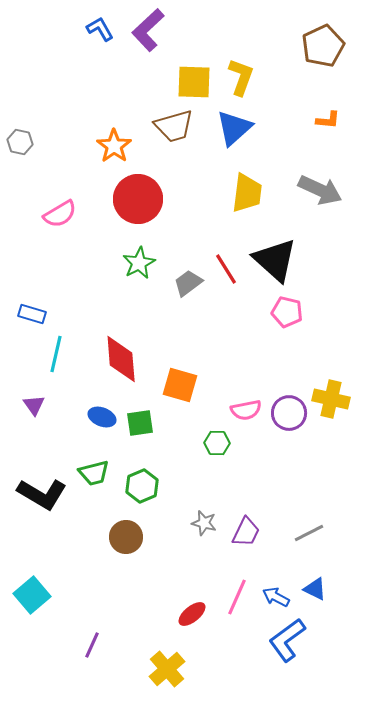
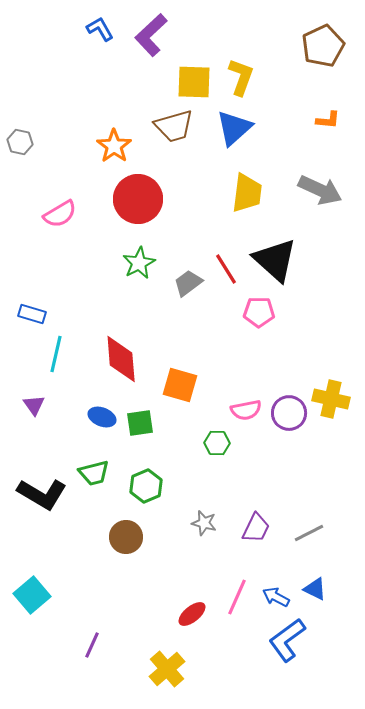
purple L-shape at (148, 30): moved 3 px right, 5 px down
pink pentagon at (287, 312): moved 28 px left; rotated 12 degrees counterclockwise
green hexagon at (142, 486): moved 4 px right
purple trapezoid at (246, 532): moved 10 px right, 4 px up
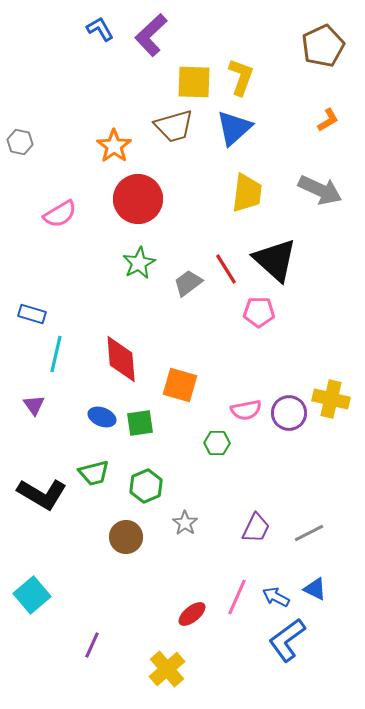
orange L-shape at (328, 120): rotated 35 degrees counterclockwise
gray star at (204, 523): moved 19 px left; rotated 20 degrees clockwise
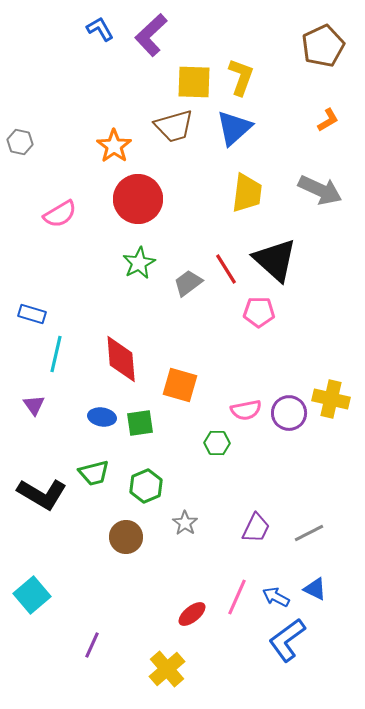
blue ellipse at (102, 417): rotated 12 degrees counterclockwise
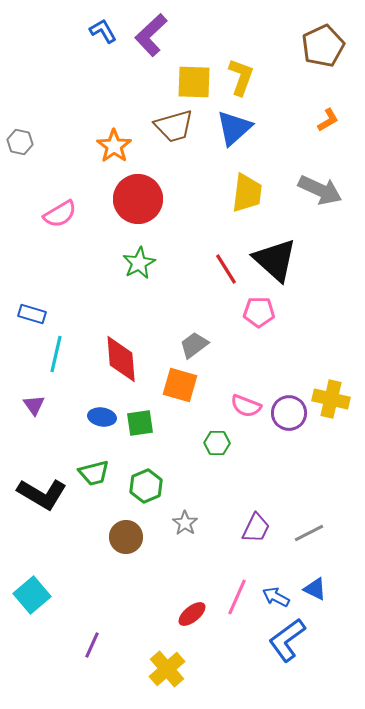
blue L-shape at (100, 29): moved 3 px right, 2 px down
gray trapezoid at (188, 283): moved 6 px right, 62 px down
pink semicircle at (246, 410): moved 4 px up; rotated 32 degrees clockwise
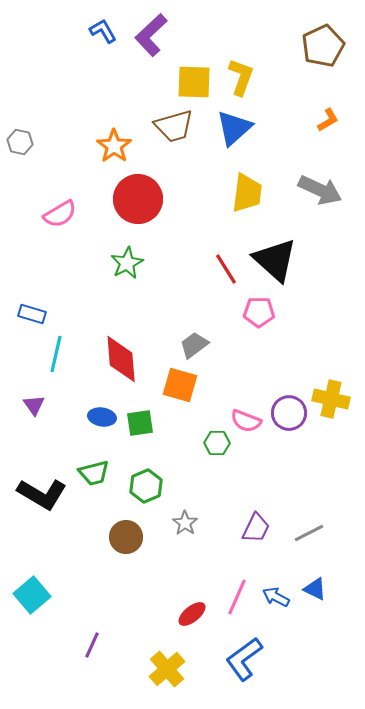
green star at (139, 263): moved 12 px left
pink semicircle at (246, 406): moved 15 px down
blue L-shape at (287, 640): moved 43 px left, 19 px down
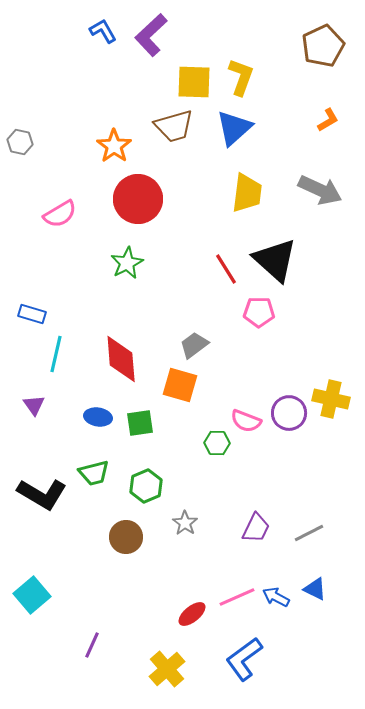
blue ellipse at (102, 417): moved 4 px left
pink line at (237, 597): rotated 42 degrees clockwise
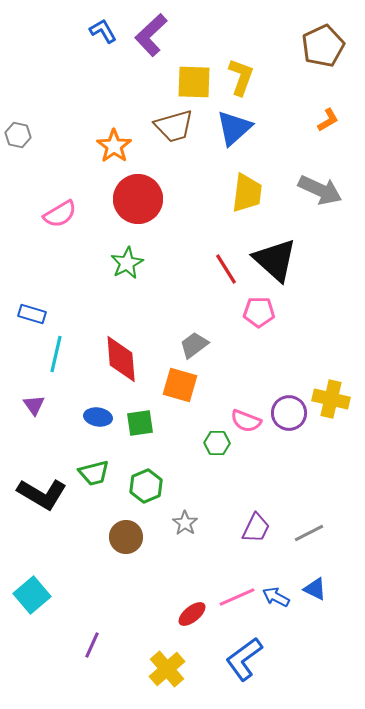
gray hexagon at (20, 142): moved 2 px left, 7 px up
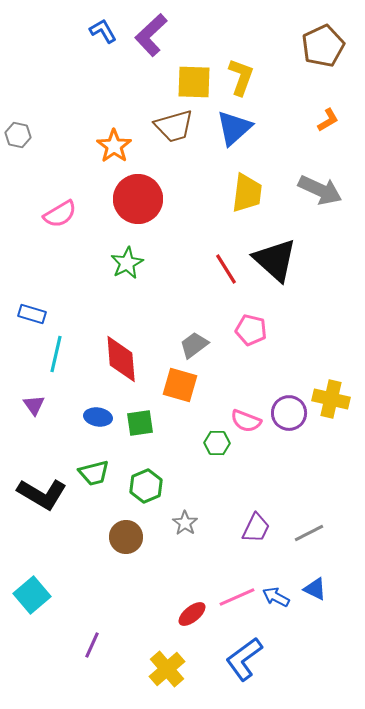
pink pentagon at (259, 312): moved 8 px left, 18 px down; rotated 12 degrees clockwise
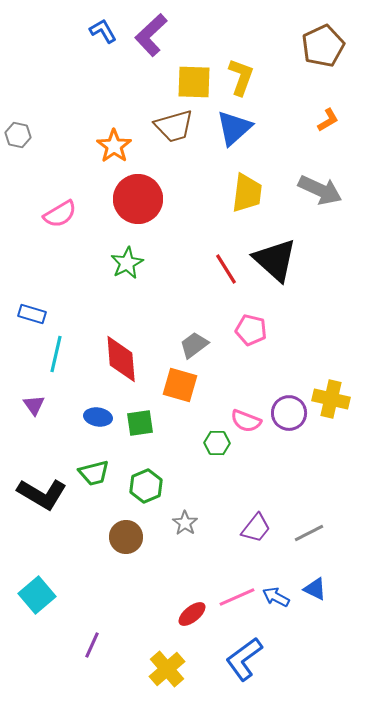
purple trapezoid at (256, 528): rotated 12 degrees clockwise
cyan square at (32, 595): moved 5 px right
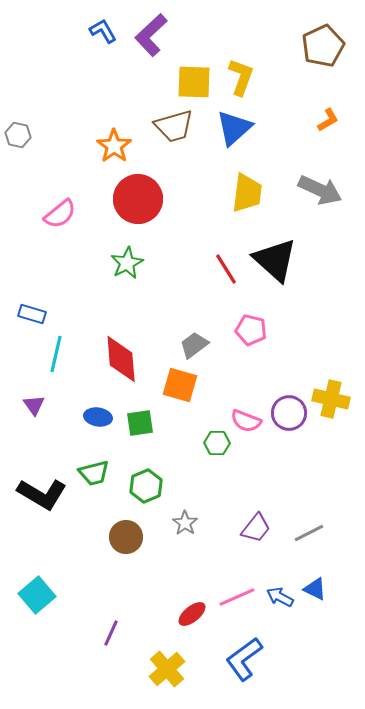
pink semicircle at (60, 214): rotated 8 degrees counterclockwise
blue arrow at (276, 597): moved 4 px right
purple line at (92, 645): moved 19 px right, 12 px up
